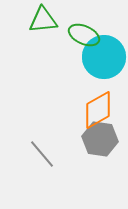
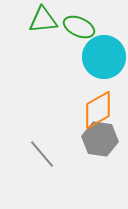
green ellipse: moved 5 px left, 8 px up
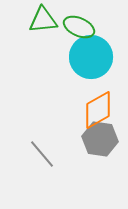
cyan circle: moved 13 px left
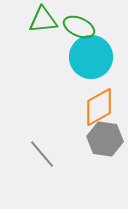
orange diamond: moved 1 px right, 3 px up
gray hexagon: moved 5 px right
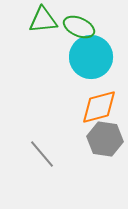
orange diamond: rotated 15 degrees clockwise
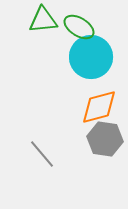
green ellipse: rotated 8 degrees clockwise
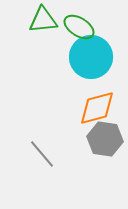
orange diamond: moved 2 px left, 1 px down
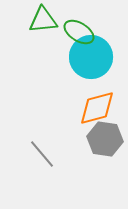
green ellipse: moved 5 px down
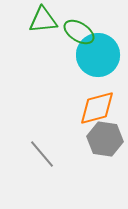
cyan circle: moved 7 px right, 2 px up
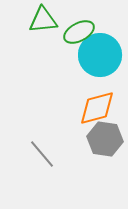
green ellipse: rotated 60 degrees counterclockwise
cyan circle: moved 2 px right
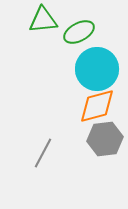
cyan circle: moved 3 px left, 14 px down
orange diamond: moved 2 px up
gray hexagon: rotated 16 degrees counterclockwise
gray line: moved 1 px right, 1 px up; rotated 68 degrees clockwise
